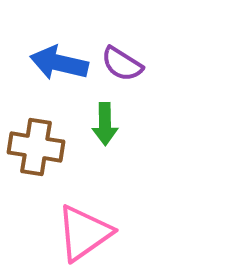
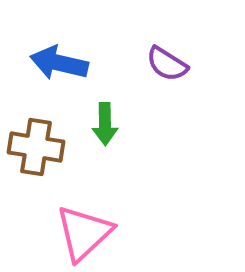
purple semicircle: moved 45 px right
pink triangle: rotated 8 degrees counterclockwise
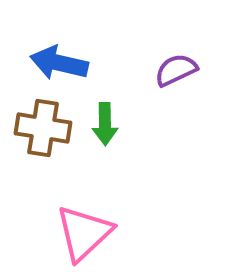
purple semicircle: moved 9 px right, 6 px down; rotated 123 degrees clockwise
brown cross: moved 7 px right, 19 px up
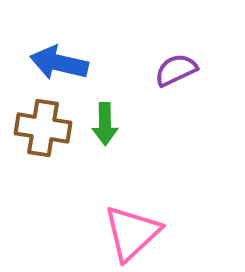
pink triangle: moved 48 px right
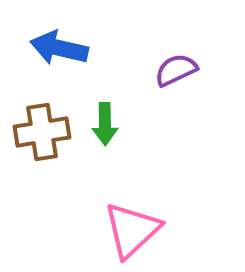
blue arrow: moved 15 px up
brown cross: moved 1 px left, 4 px down; rotated 18 degrees counterclockwise
pink triangle: moved 3 px up
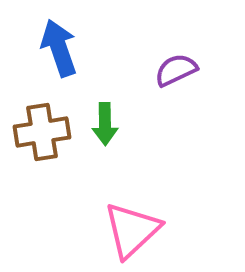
blue arrow: rotated 58 degrees clockwise
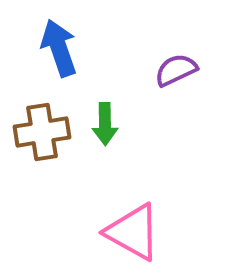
pink triangle: moved 1 px right, 2 px down; rotated 48 degrees counterclockwise
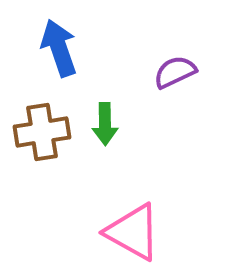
purple semicircle: moved 1 px left, 2 px down
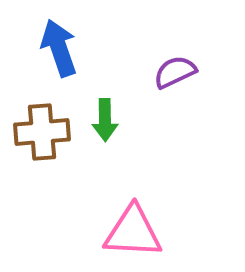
green arrow: moved 4 px up
brown cross: rotated 4 degrees clockwise
pink triangle: rotated 26 degrees counterclockwise
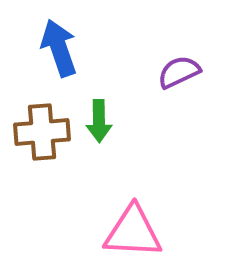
purple semicircle: moved 4 px right
green arrow: moved 6 px left, 1 px down
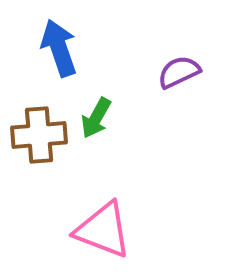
green arrow: moved 3 px left, 3 px up; rotated 30 degrees clockwise
brown cross: moved 3 px left, 3 px down
pink triangle: moved 30 px left, 2 px up; rotated 18 degrees clockwise
